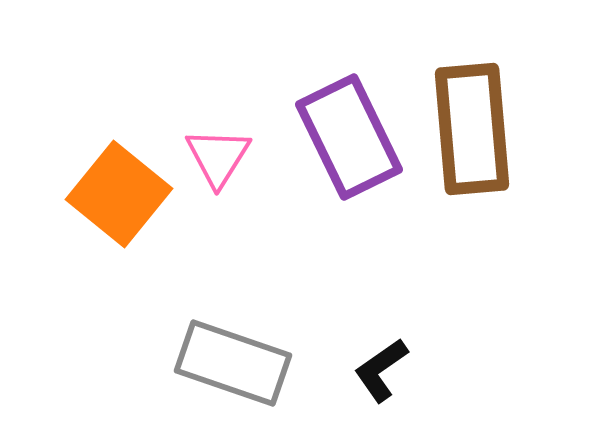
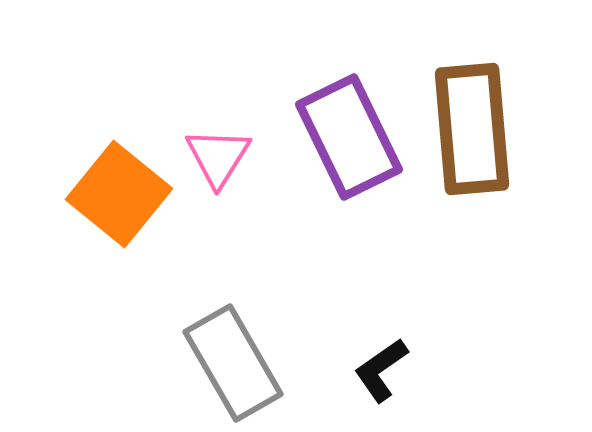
gray rectangle: rotated 41 degrees clockwise
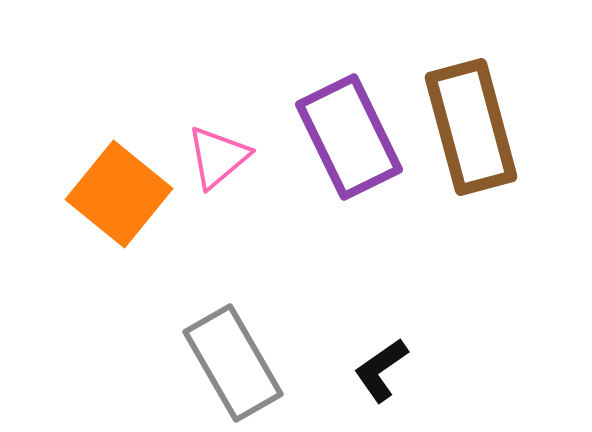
brown rectangle: moved 1 px left, 2 px up; rotated 10 degrees counterclockwise
pink triangle: rotated 18 degrees clockwise
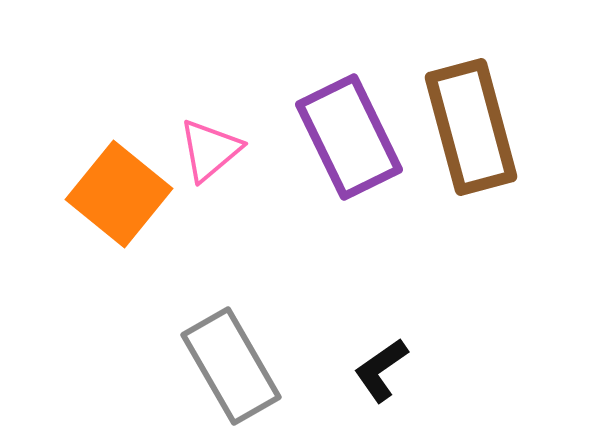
pink triangle: moved 8 px left, 7 px up
gray rectangle: moved 2 px left, 3 px down
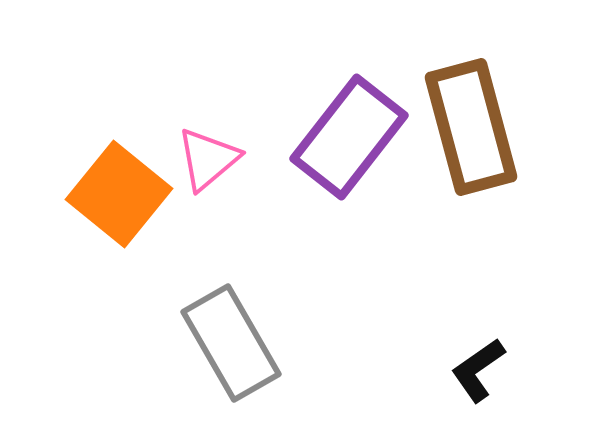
purple rectangle: rotated 64 degrees clockwise
pink triangle: moved 2 px left, 9 px down
gray rectangle: moved 23 px up
black L-shape: moved 97 px right
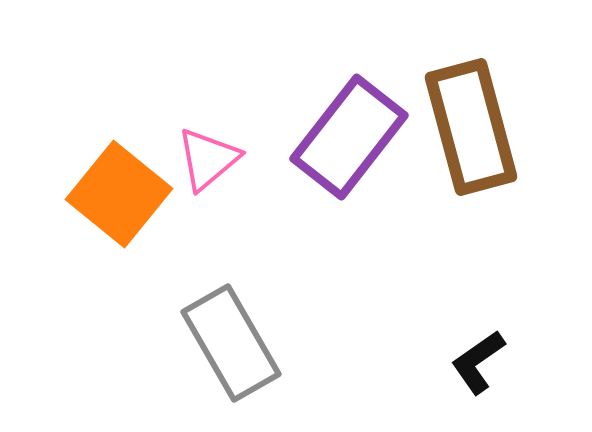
black L-shape: moved 8 px up
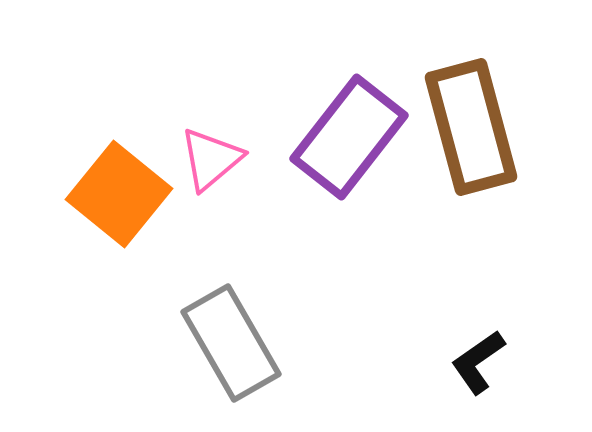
pink triangle: moved 3 px right
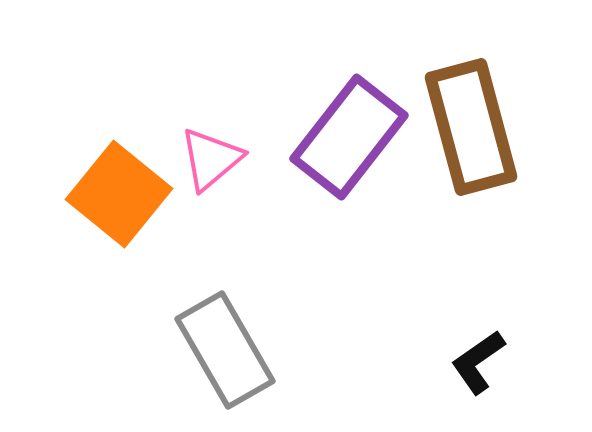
gray rectangle: moved 6 px left, 7 px down
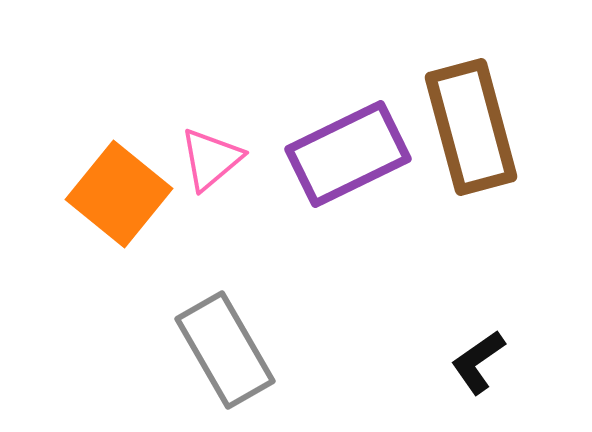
purple rectangle: moved 1 px left, 17 px down; rotated 26 degrees clockwise
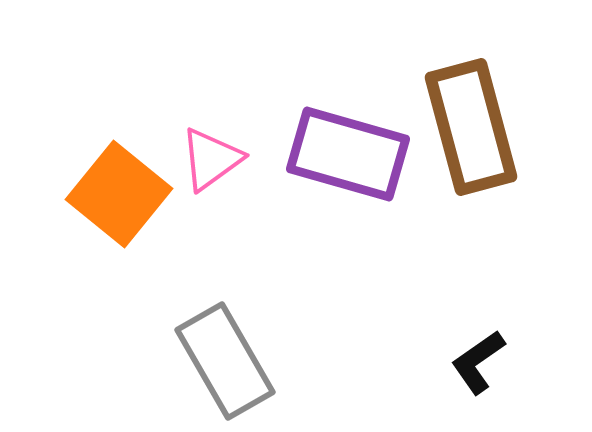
purple rectangle: rotated 42 degrees clockwise
pink triangle: rotated 4 degrees clockwise
gray rectangle: moved 11 px down
